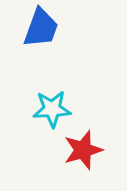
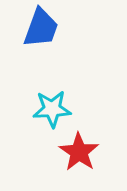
red star: moved 4 px left, 2 px down; rotated 21 degrees counterclockwise
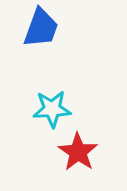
red star: moved 1 px left
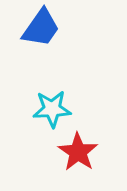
blue trapezoid: rotated 15 degrees clockwise
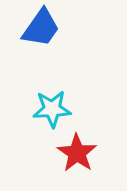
red star: moved 1 px left, 1 px down
